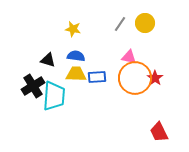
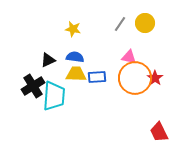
blue semicircle: moved 1 px left, 1 px down
black triangle: rotated 42 degrees counterclockwise
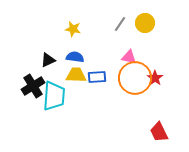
yellow trapezoid: moved 1 px down
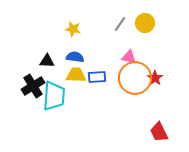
black triangle: moved 1 px left, 1 px down; rotated 28 degrees clockwise
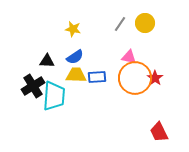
blue semicircle: rotated 138 degrees clockwise
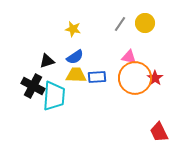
black triangle: rotated 21 degrees counterclockwise
black cross: rotated 30 degrees counterclockwise
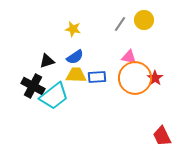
yellow circle: moved 1 px left, 3 px up
cyan trapezoid: rotated 48 degrees clockwise
red trapezoid: moved 3 px right, 4 px down
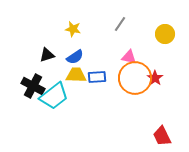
yellow circle: moved 21 px right, 14 px down
black triangle: moved 6 px up
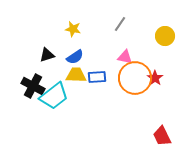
yellow circle: moved 2 px down
pink triangle: moved 4 px left
